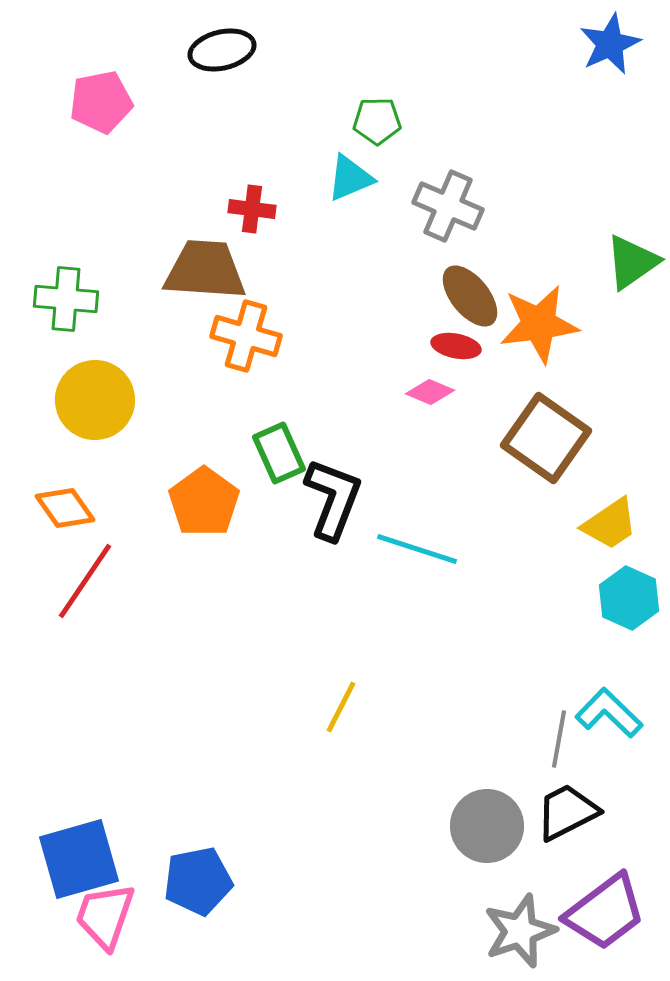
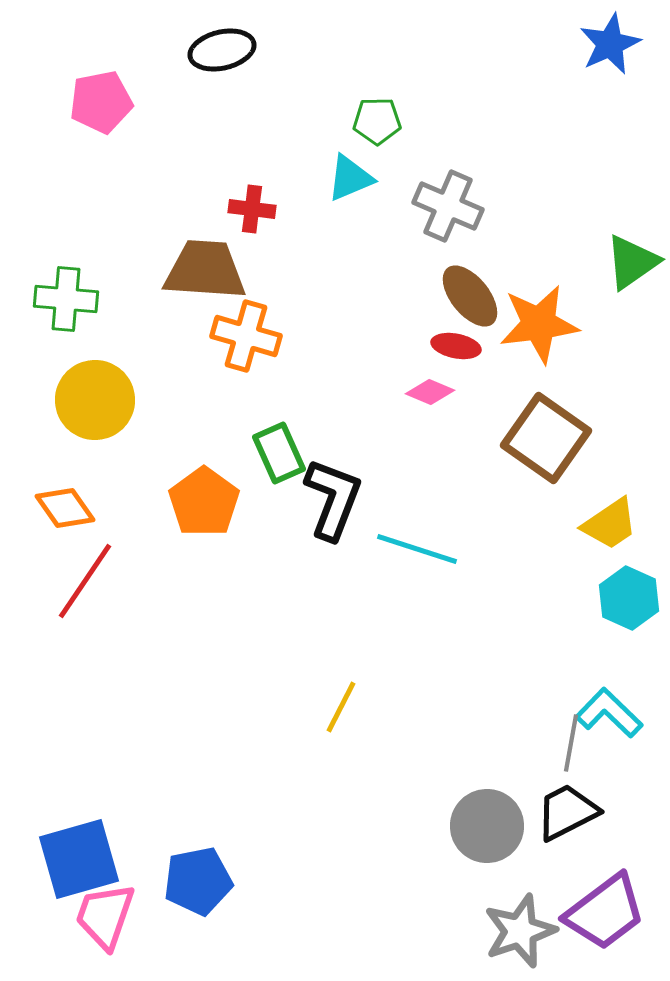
gray line: moved 12 px right, 4 px down
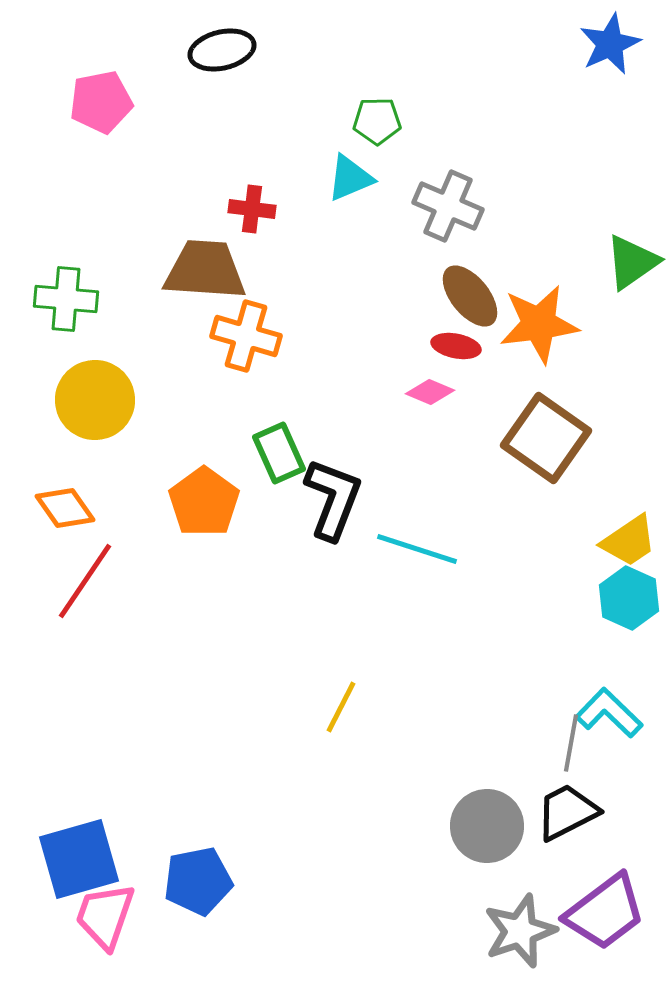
yellow trapezoid: moved 19 px right, 17 px down
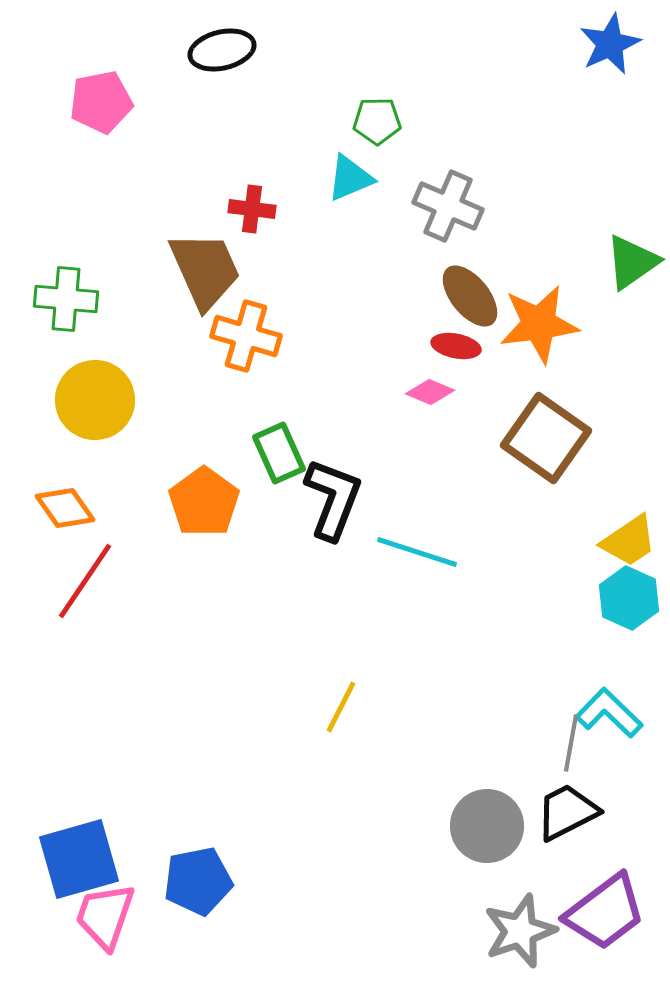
brown trapezoid: rotated 62 degrees clockwise
cyan line: moved 3 px down
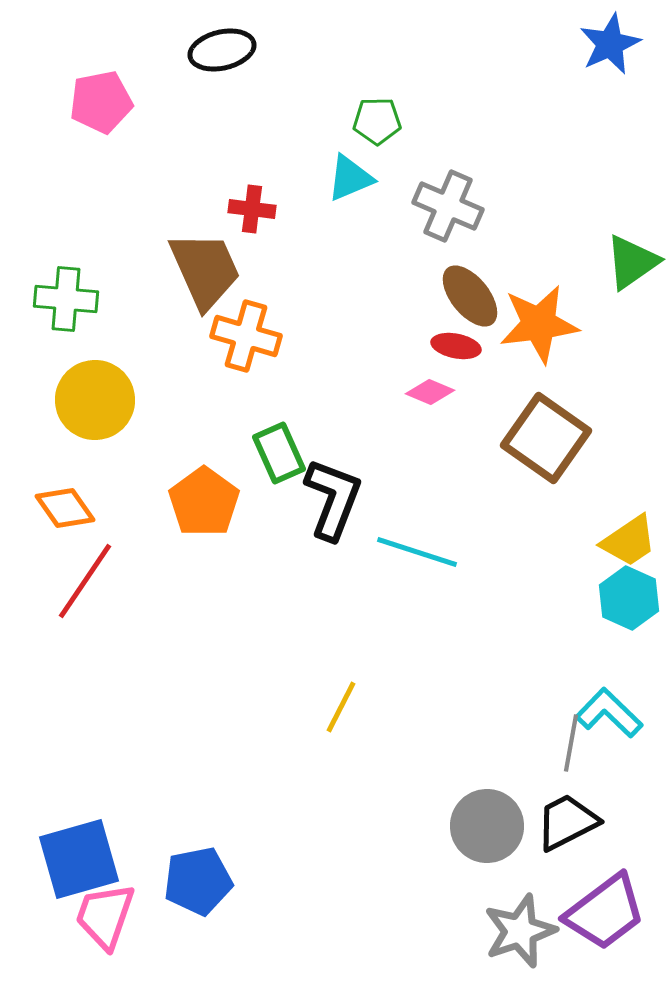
black trapezoid: moved 10 px down
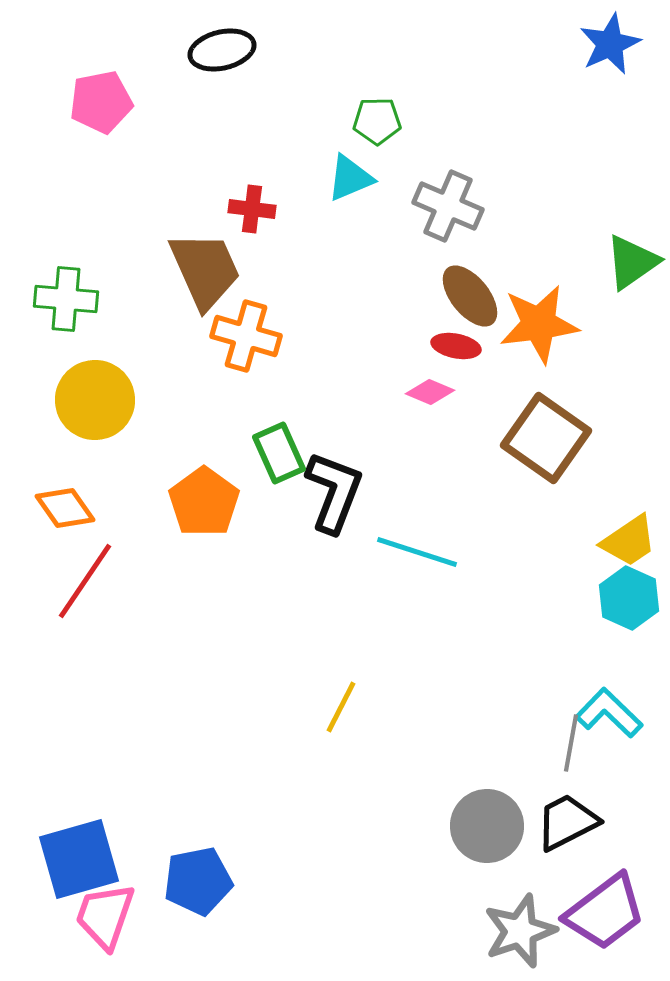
black L-shape: moved 1 px right, 7 px up
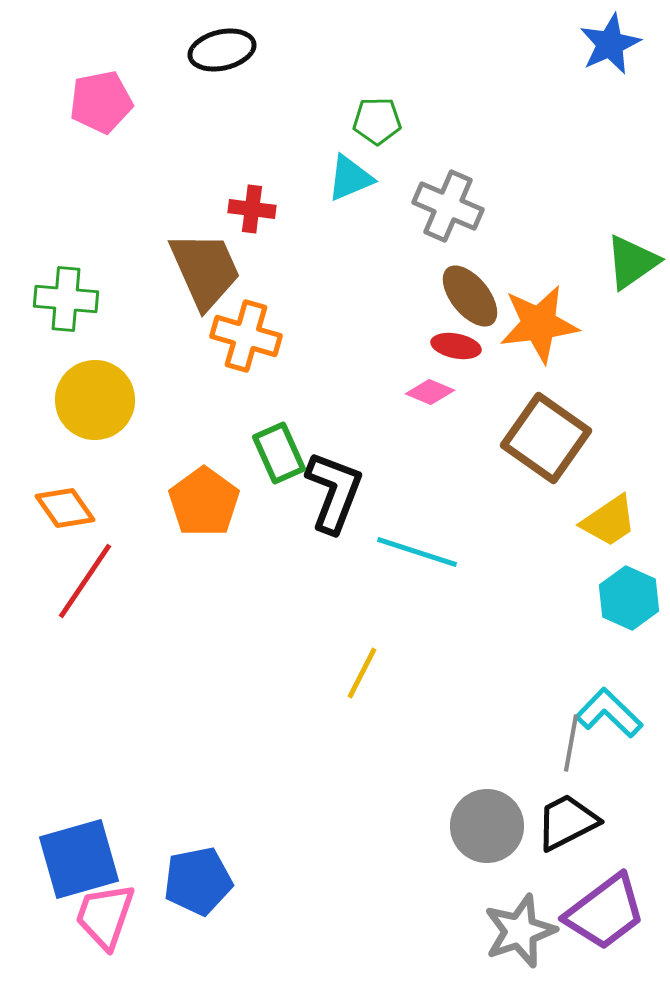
yellow trapezoid: moved 20 px left, 20 px up
yellow line: moved 21 px right, 34 px up
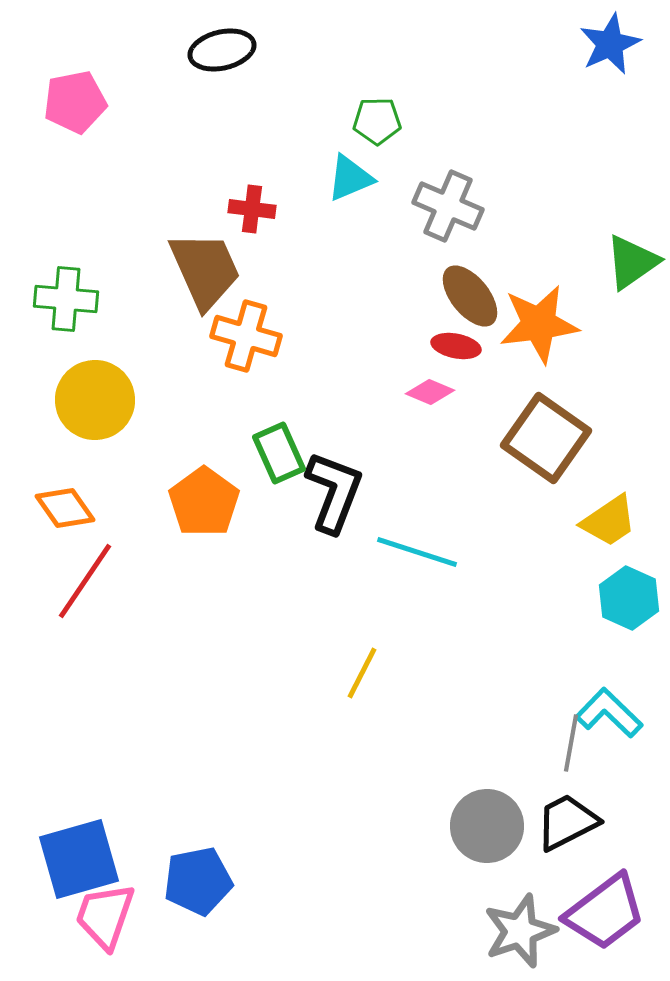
pink pentagon: moved 26 px left
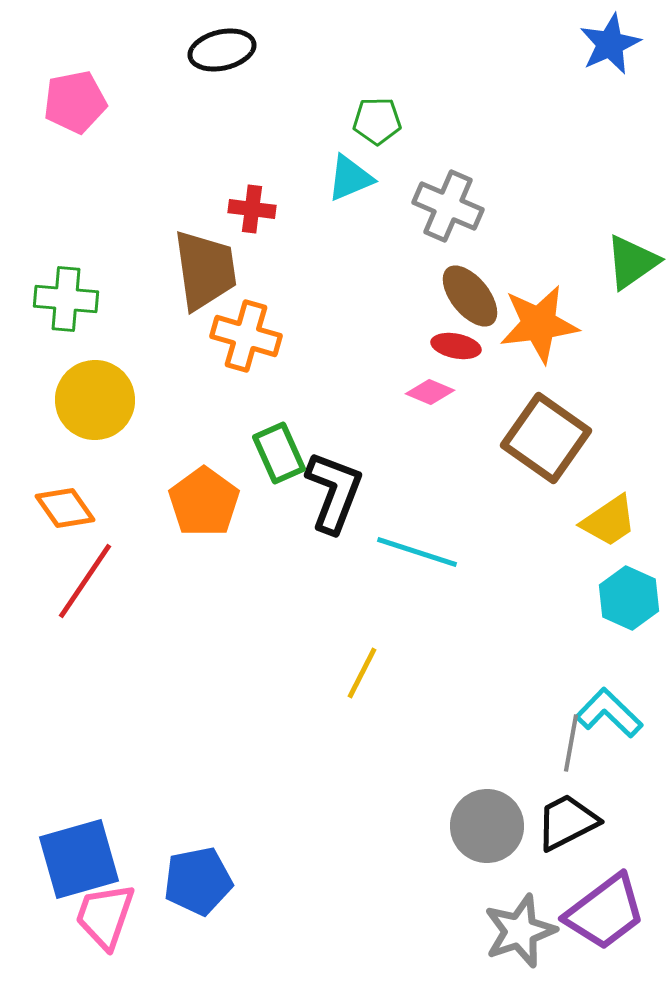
brown trapezoid: rotated 16 degrees clockwise
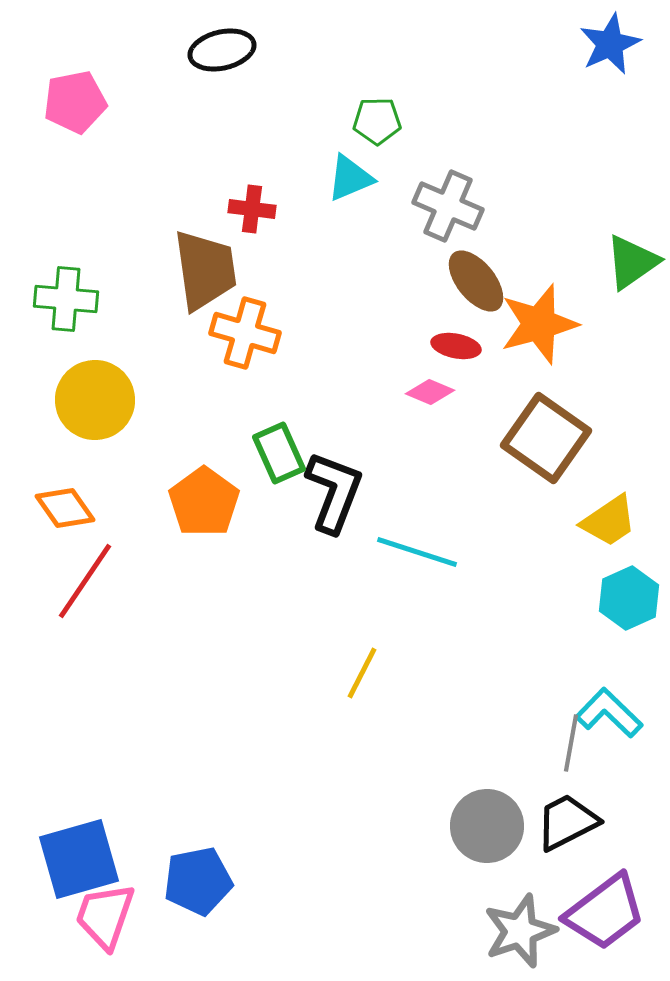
brown ellipse: moved 6 px right, 15 px up
orange star: rotated 8 degrees counterclockwise
orange cross: moved 1 px left, 3 px up
cyan hexagon: rotated 12 degrees clockwise
